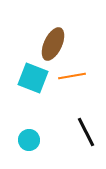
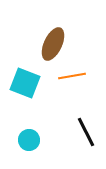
cyan square: moved 8 px left, 5 px down
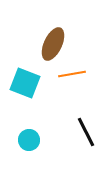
orange line: moved 2 px up
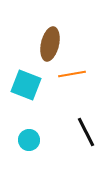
brown ellipse: moved 3 px left; rotated 12 degrees counterclockwise
cyan square: moved 1 px right, 2 px down
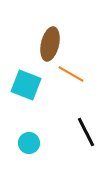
orange line: moved 1 px left; rotated 40 degrees clockwise
cyan circle: moved 3 px down
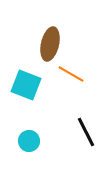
cyan circle: moved 2 px up
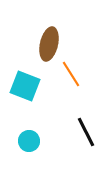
brown ellipse: moved 1 px left
orange line: rotated 28 degrees clockwise
cyan square: moved 1 px left, 1 px down
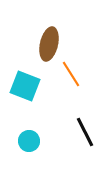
black line: moved 1 px left
